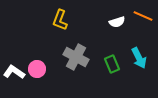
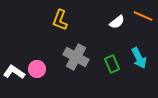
white semicircle: rotated 21 degrees counterclockwise
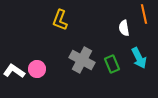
orange line: moved 1 px right, 2 px up; rotated 54 degrees clockwise
white semicircle: moved 7 px right, 6 px down; rotated 119 degrees clockwise
gray cross: moved 6 px right, 3 px down
white L-shape: moved 1 px up
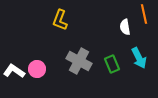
white semicircle: moved 1 px right, 1 px up
gray cross: moved 3 px left, 1 px down
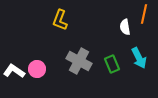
orange line: rotated 24 degrees clockwise
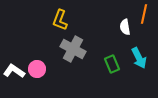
gray cross: moved 6 px left, 12 px up
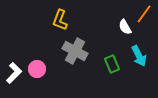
orange line: rotated 24 degrees clockwise
white semicircle: rotated 21 degrees counterclockwise
gray cross: moved 2 px right, 2 px down
cyan arrow: moved 2 px up
white L-shape: moved 2 px down; rotated 100 degrees clockwise
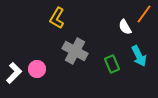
yellow L-shape: moved 3 px left, 2 px up; rotated 10 degrees clockwise
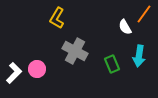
cyan arrow: rotated 35 degrees clockwise
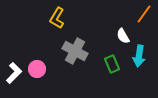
white semicircle: moved 2 px left, 9 px down
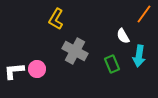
yellow L-shape: moved 1 px left, 1 px down
white L-shape: moved 2 px up; rotated 140 degrees counterclockwise
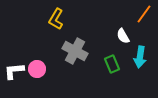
cyan arrow: moved 1 px right, 1 px down
